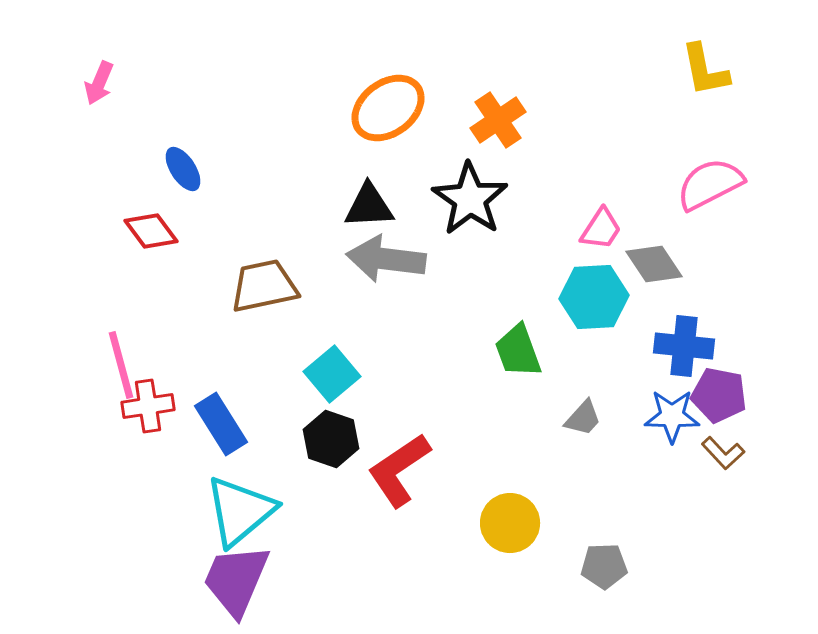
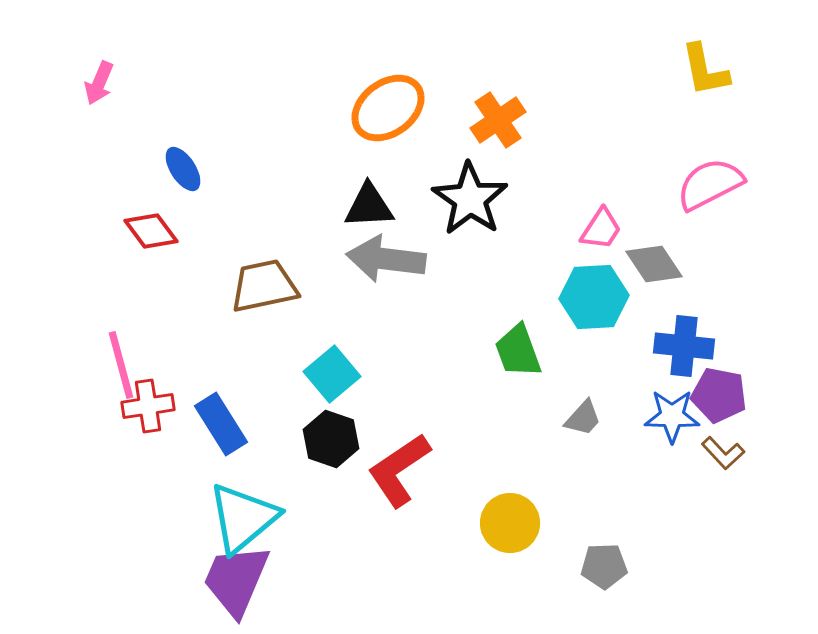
cyan triangle: moved 3 px right, 7 px down
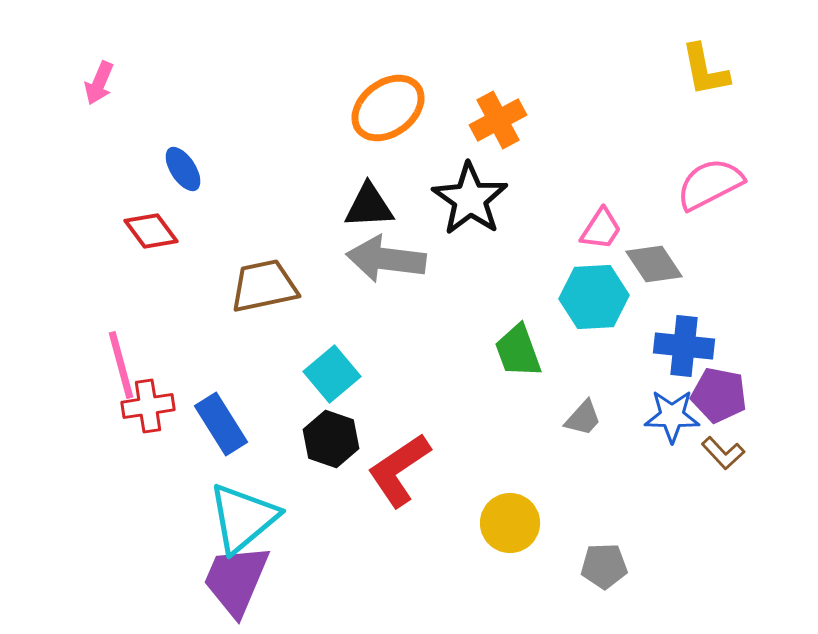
orange cross: rotated 6 degrees clockwise
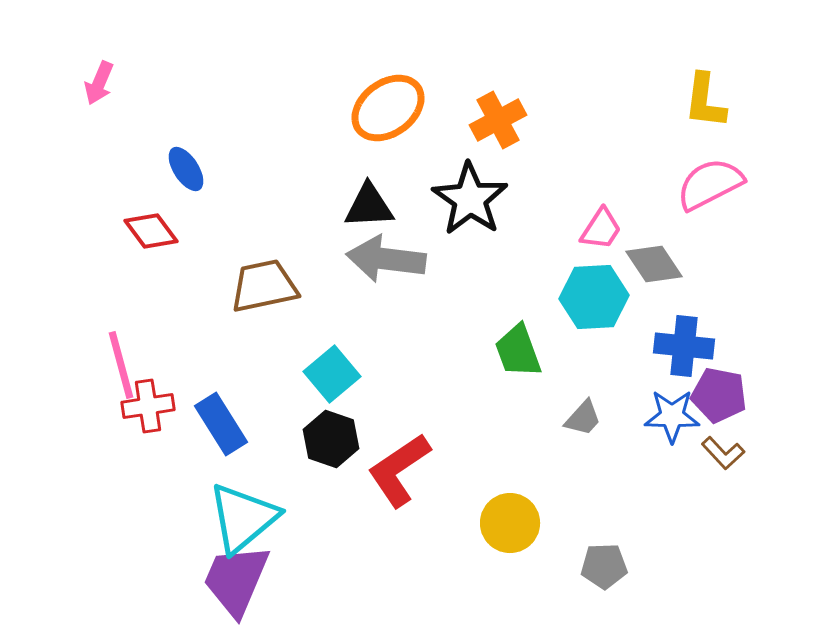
yellow L-shape: moved 31 px down; rotated 18 degrees clockwise
blue ellipse: moved 3 px right
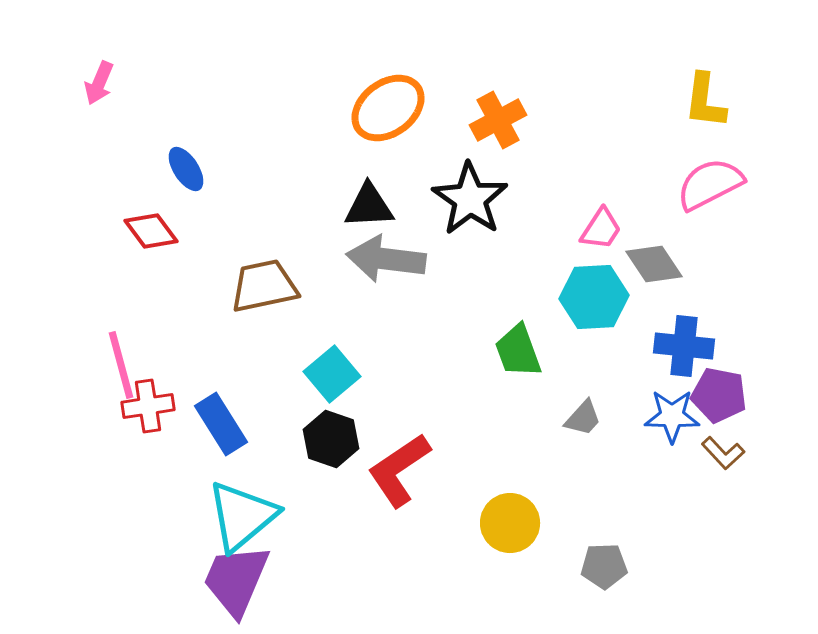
cyan triangle: moved 1 px left, 2 px up
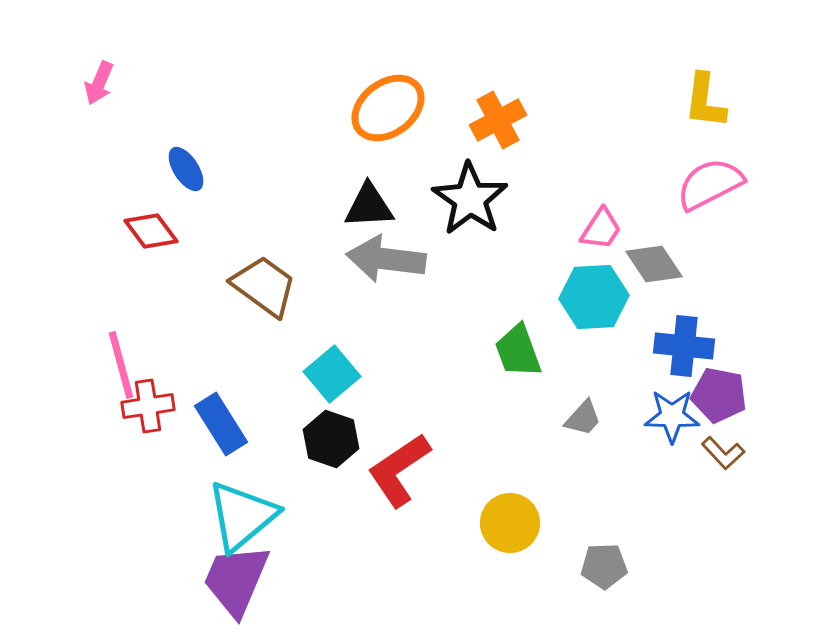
brown trapezoid: rotated 48 degrees clockwise
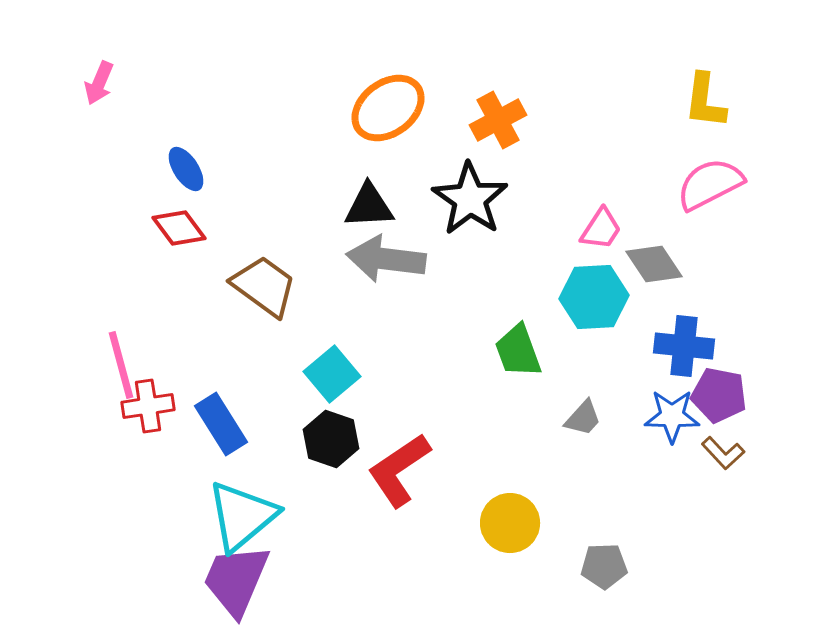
red diamond: moved 28 px right, 3 px up
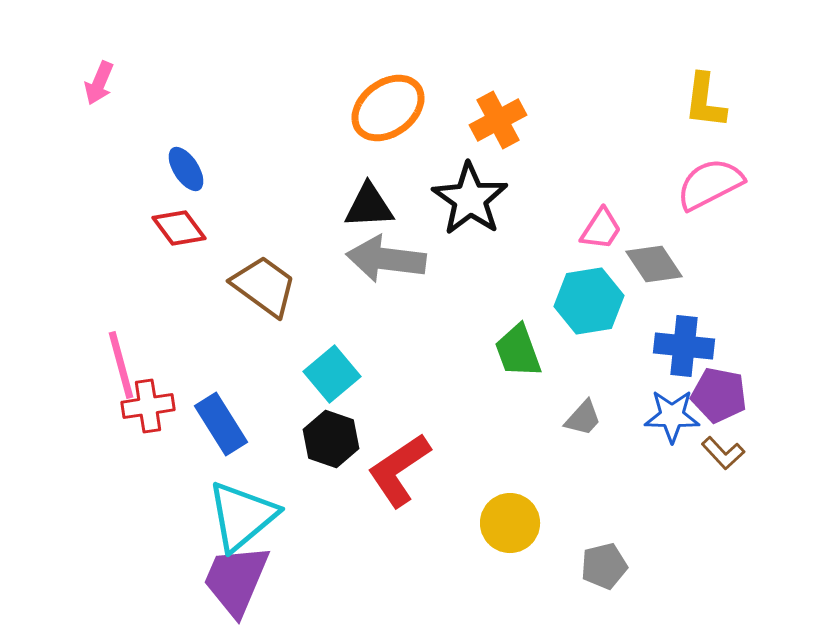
cyan hexagon: moved 5 px left, 4 px down; rotated 6 degrees counterclockwise
gray pentagon: rotated 12 degrees counterclockwise
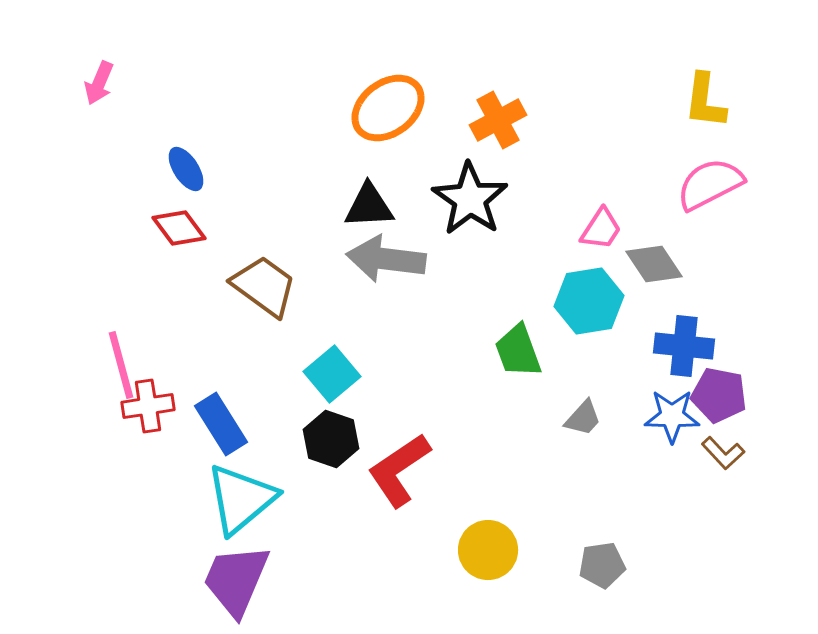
cyan triangle: moved 1 px left, 17 px up
yellow circle: moved 22 px left, 27 px down
gray pentagon: moved 2 px left, 1 px up; rotated 6 degrees clockwise
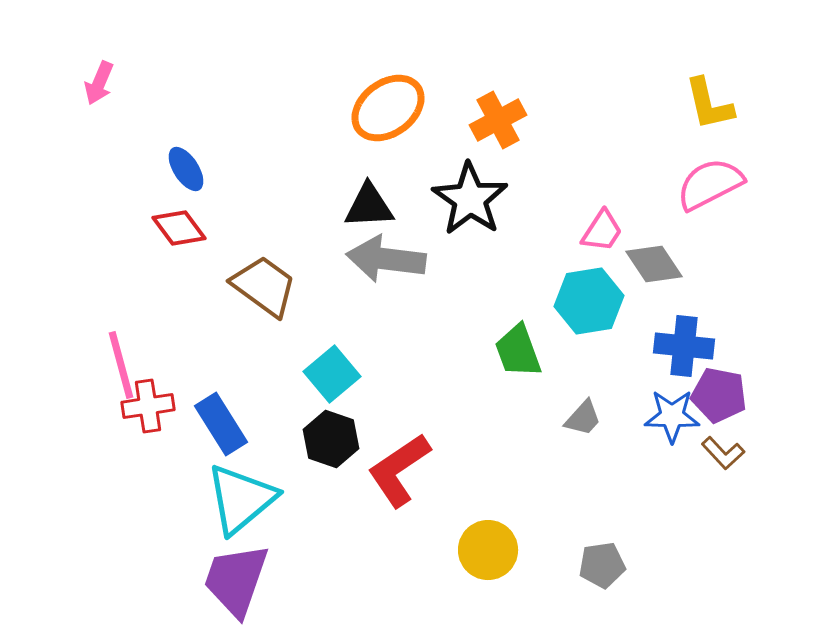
yellow L-shape: moved 4 px right, 3 px down; rotated 20 degrees counterclockwise
pink trapezoid: moved 1 px right, 2 px down
purple trapezoid: rotated 4 degrees counterclockwise
